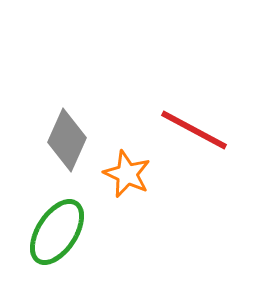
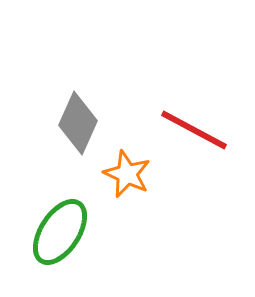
gray diamond: moved 11 px right, 17 px up
green ellipse: moved 3 px right
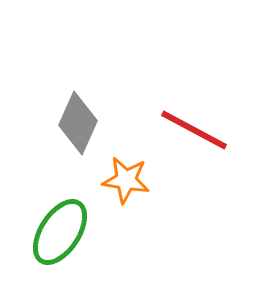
orange star: moved 1 px left, 6 px down; rotated 15 degrees counterclockwise
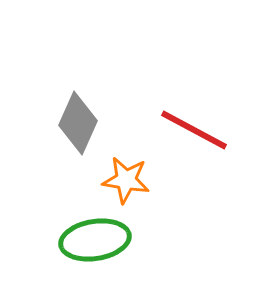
green ellipse: moved 35 px right, 8 px down; rotated 48 degrees clockwise
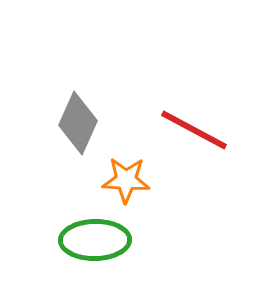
orange star: rotated 6 degrees counterclockwise
green ellipse: rotated 8 degrees clockwise
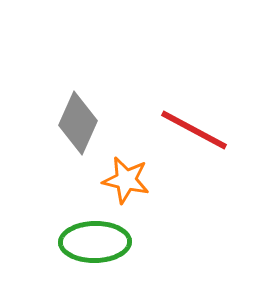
orange star: rotated 9 degrees clockwise
green ellipse: moved 2 px down
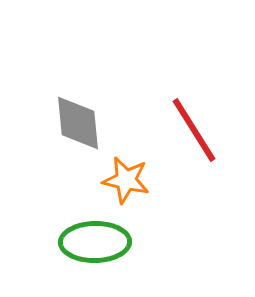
gray diamond: rotated 30 degrees counterclockwise
red line: rotated 30 degrees clockwise
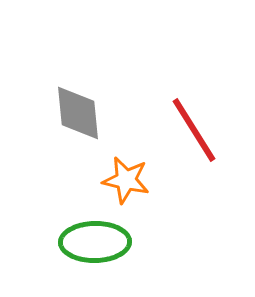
gray diamond: moved 10 px up
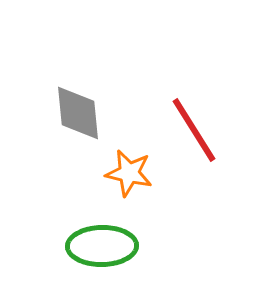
orange star: moved 3 px right, 7 px up
green ellipse: moved 7 px right, 4 px down
